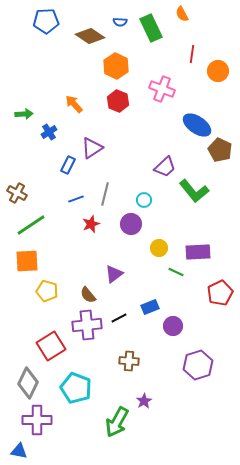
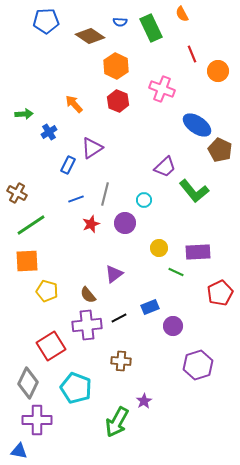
red line at (192, 54): rotated 30 degrees counterclockwise
purple circle at (131, 224): moved 6 px left, 1 px up
brown cross at (129, 361): moved 8 px left
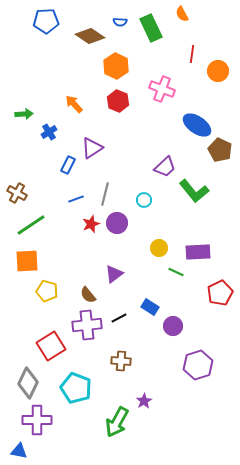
red line at (192, 54): rotated 30 degrees clockwise
purple circle at (125, 223): moved 8 px left
blue rectangle at (150, 307): rotated 54 degrees clockwise
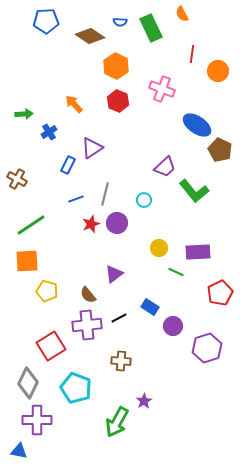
brown cross at (17, 193): moved 14 px up
purple hexagon at (198, 365): moved 9 px right, 17 px up
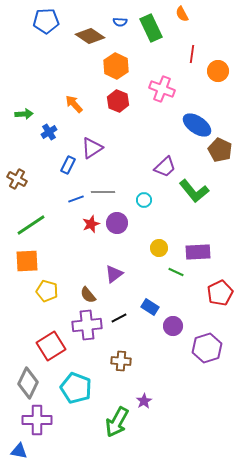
gray line at (105, 194): moved 2 px left, 2 px up; rotated 75 degrees clockwise
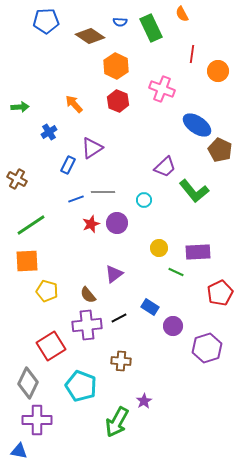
green arrow at (24, 114): moved 4 px left, 7 px up
cyan pentagon at (76, 388): moved 5 px right, 2 px up
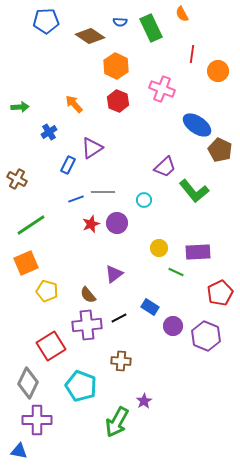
orange square at (27, 261): moved 1 px left, 2 px down; rotated 20 degrees counterclockwise
purple hexagon at (207, 348): moved 1 px left, 12 px up; rotated 20 degrees counterclockwise
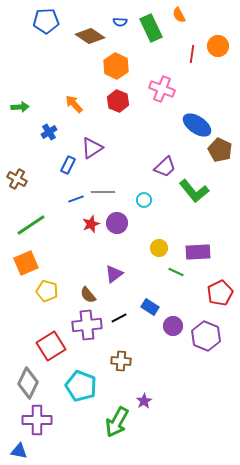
orange semicircle at (182, 14): moved 3 px left, 1 px down
orange circle at (218, 71): moved 25 px up
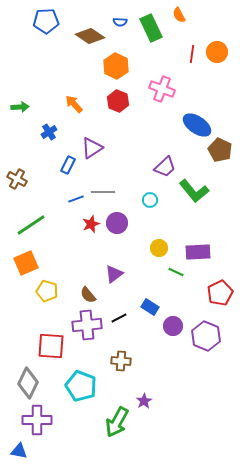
orange circle at (218, 46): moved 1 px left, 6 px down
cyan circle at (144, 200): moved 6 px right
red square at (51, 346): rotated 36 degrees clockwise
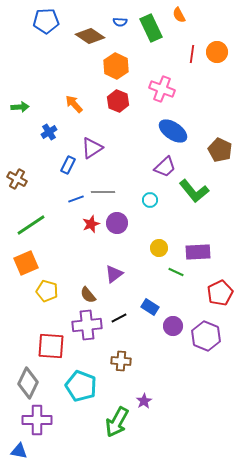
blue ellipse at (197, 125): moved 24 px left, 6 px down
